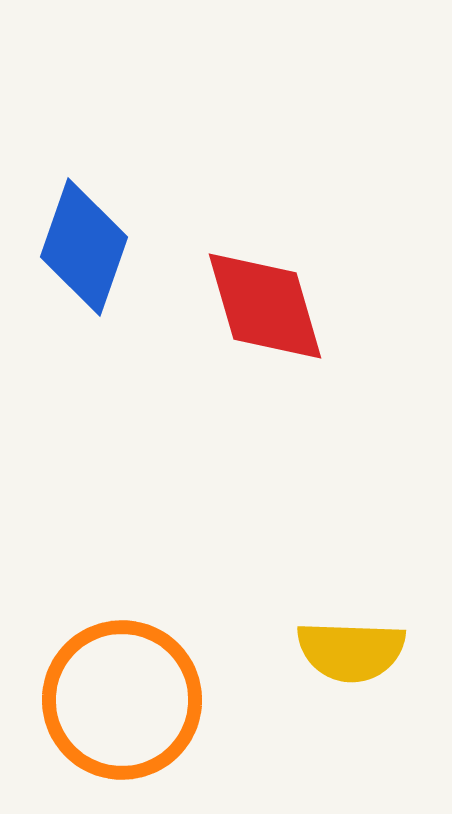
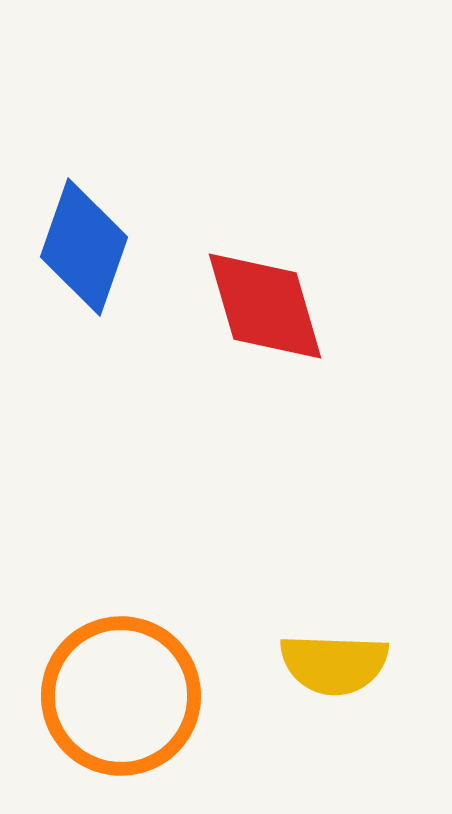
yellow semicircle: moved 17 px left, 13 px down
orange circle: moved 1 px left, 4 px up
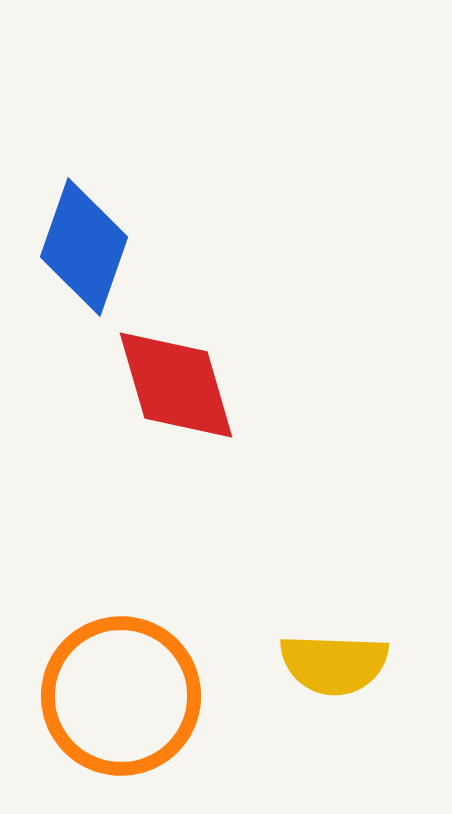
red diamond: moved 89 px left, 79 px down
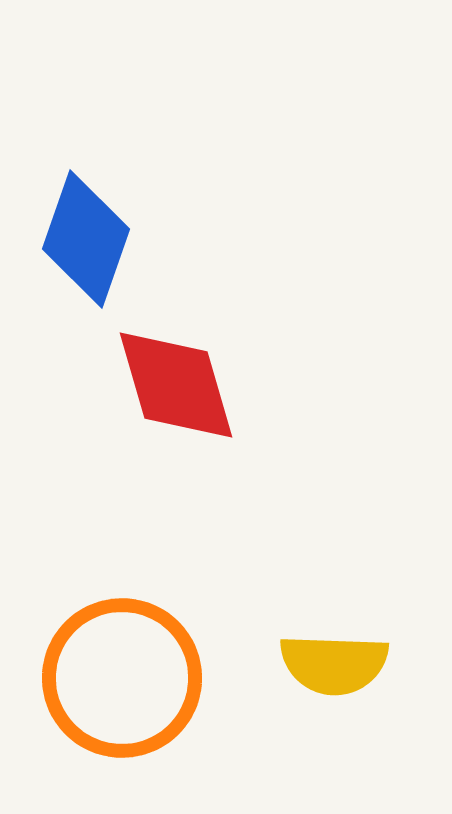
blue diamond: moved 2 px right, 8 px up
orange circle: moved 1 px right, 18 px up
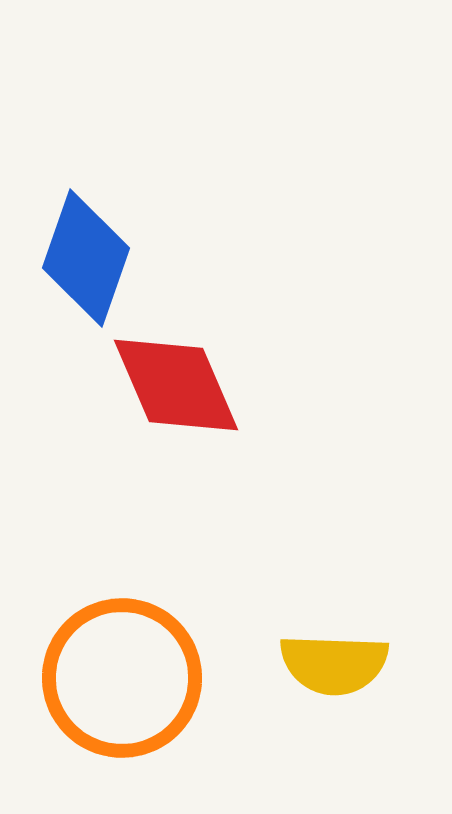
blue diamond: moved 19 px down
red diamond: rotated 7 degrees counterclockwise
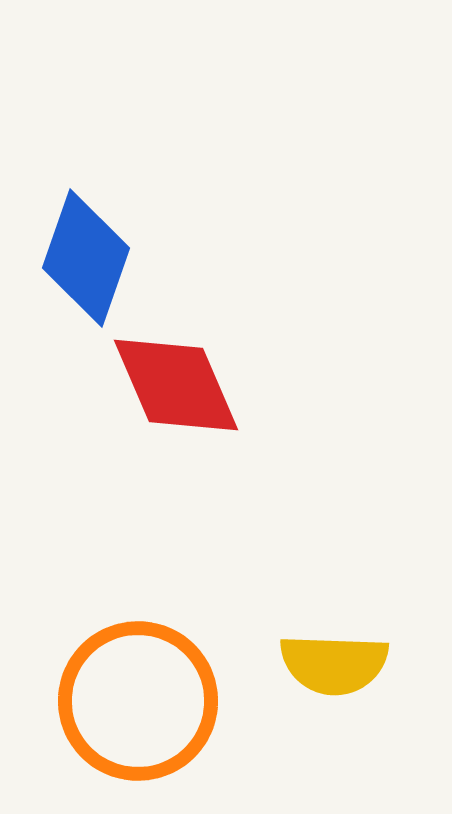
orange circle: moved 16 px right, 23 px down
